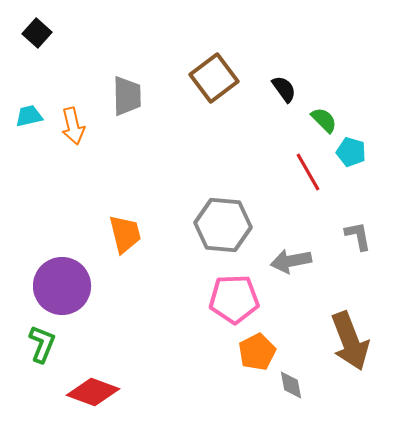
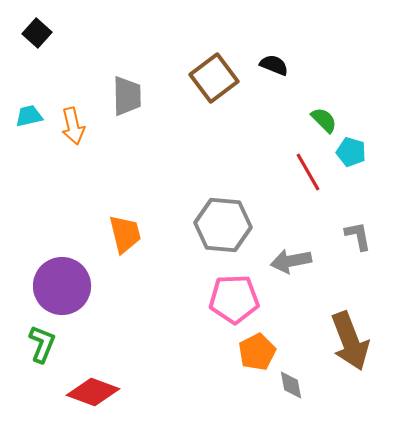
black semicircle: moved 10 px left, 24 px up; rotated 32 degrees counterclockwise
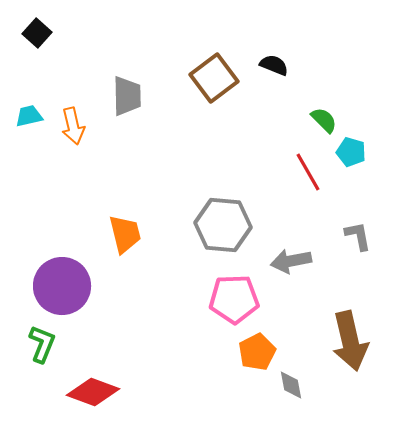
brown arrow: rotated 8 degrees clockwise
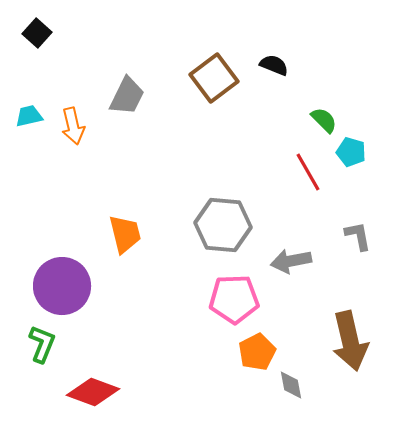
gray trapezoid: rotated 27 degrees clockwise
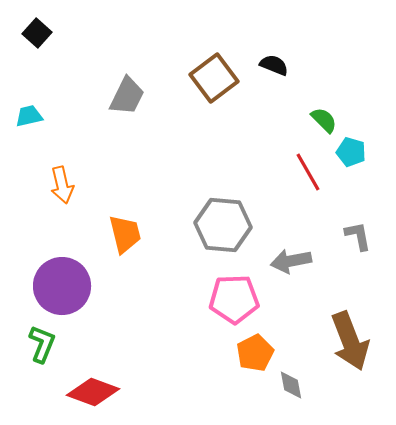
orange arrow: moved 11 px left, 59 px down
brown arrow: rotated 8 degrees counterclockwise
orange pentagon: moved 2 px left, 1 px down
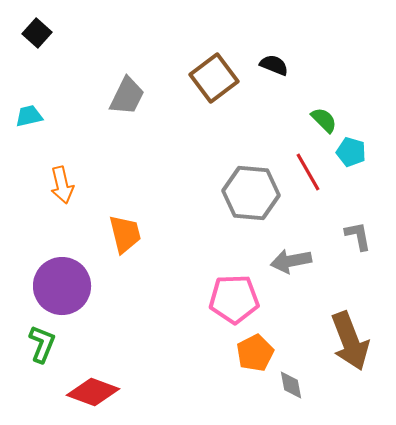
gray hexagon: moved 28 px right, 32 px up
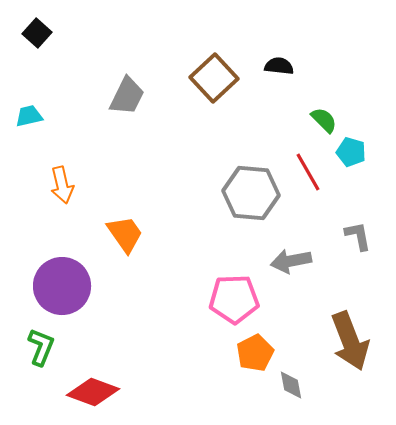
black semicircle: moved 5 px right, 1 px down; rotated 16 degrees counterclockwise
brown square: rotated 6 degrees counterclockwise
orange trapezoid: rotated 21 degrees counterclockwise
green L-shape: moved 1 px left, 3 px down
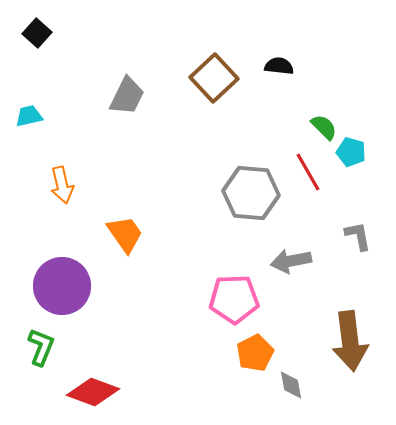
green semicircle: moved 7 px down
brown arrow: rotated 14 degrees clockwise
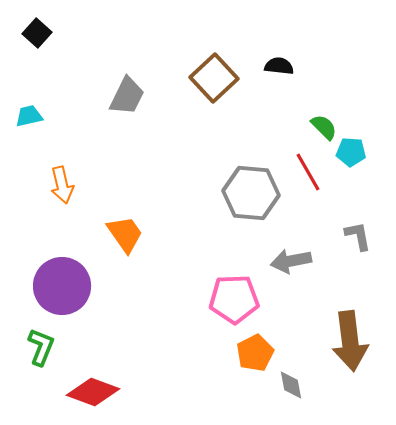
cyan pentagon: rotated 12 degrees counterclockwise
